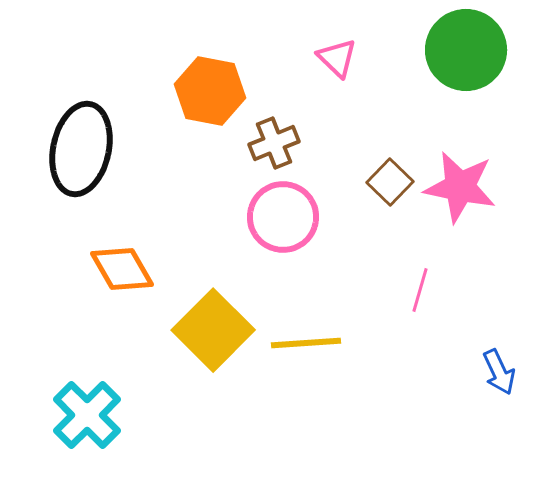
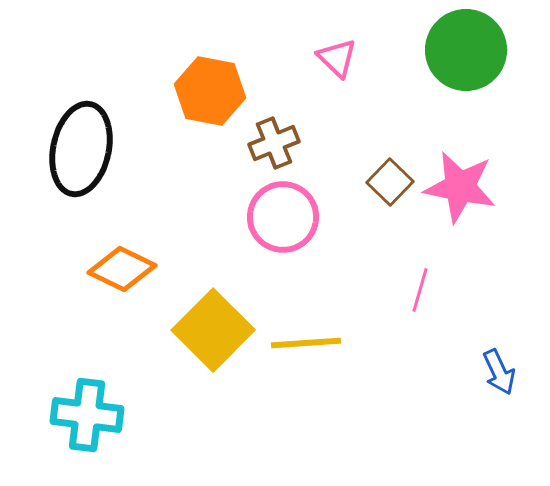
orange diamond: rotated 34 degrees counterclockwise
cyan cross: rotated 38 degrees counterclockwise
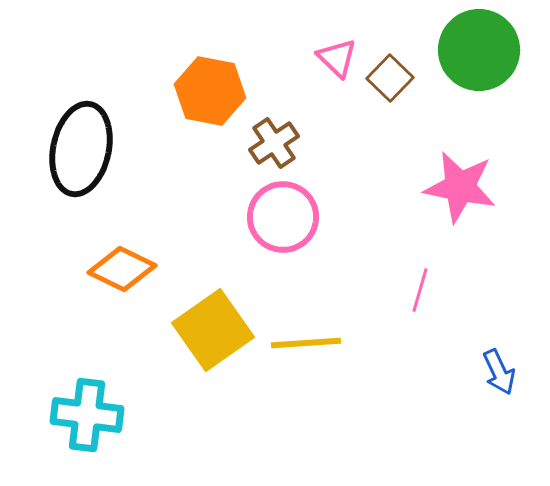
green circle: moved 13 px right
brown cross: rotated 12 degrees counterclockwise
brown square: moved 104 px up
yellow square: rotated 10 degrees clockwise
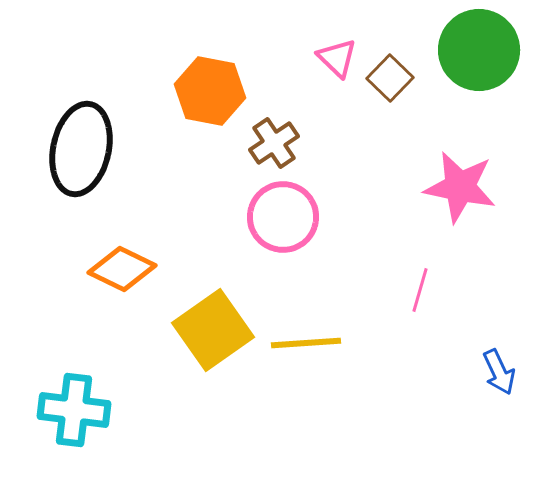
cyan cross: moved 13 px left, 5 px up
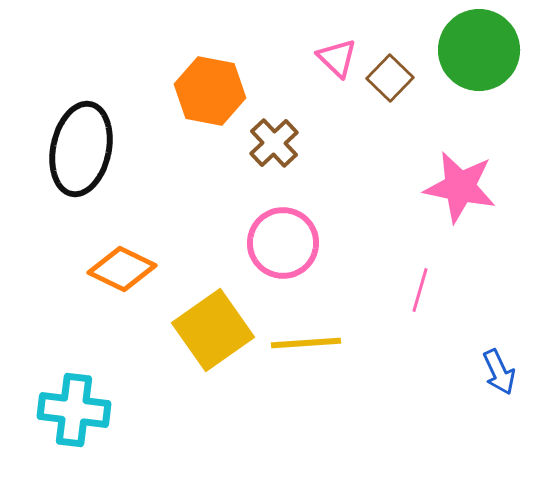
brown cross: rotated 9 degrees counterclockwise
pink circle: moved 26 px down
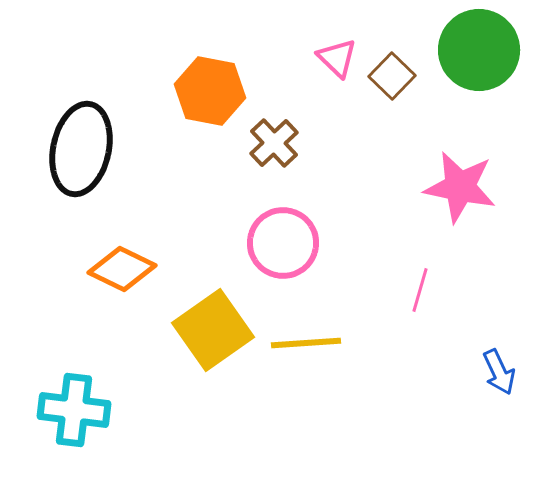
brown square: moved 2 px right, 2 px up
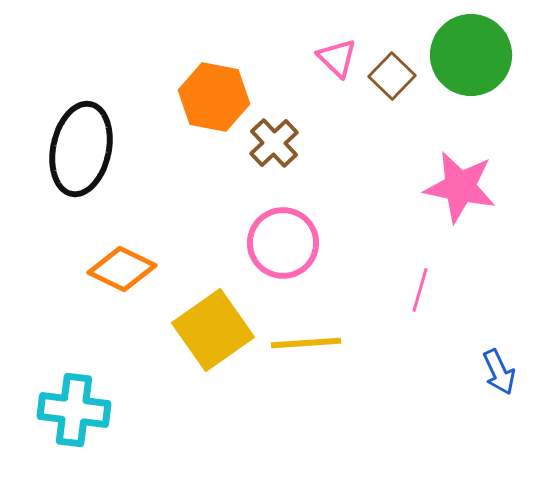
green circle: moved 8 px left, 5 px down
orange hexagon: moved 4 px right, 6 px down
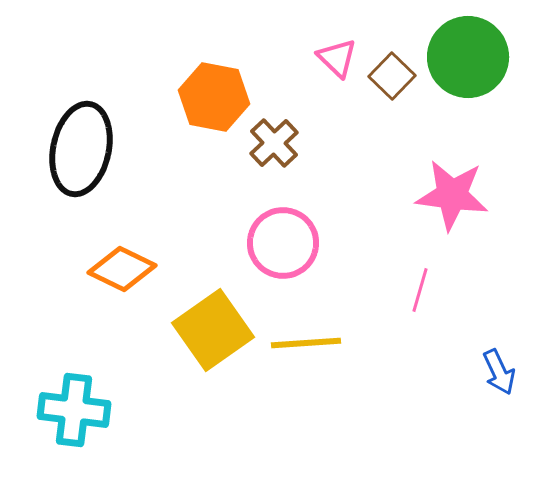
green circle: moved 3 px left, 2 px down
pink star: moved 8 px left, 8 px down; rotated 4 degrees counterclockwise
